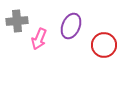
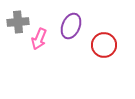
gray cross: moved 1 px right, 1 px down
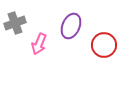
gray cross: moved 3 px left, 1 px down; rotated 15 degrees counterclockwise
pink arrow: moved 5 px down
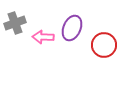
purple ellipse: moved 1 px right, 2 px down
pink arrow: moved 4 px right, 7 px up; rotated 70 degrees clockwise
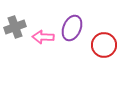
gray cross: moved 4 px down
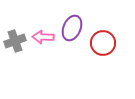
gray cross: moved 14 px down
red circle: moved 1 px left, 2 px up
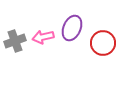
pink arrow: rotated 15 degrees counterclockwise
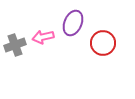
purple ellipse: moved 1 px right, 5 px up
gray cross: moved 4 px down
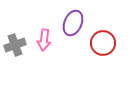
pink arrow: moved 1 px right, 3 px down; rotated 70 degrees counterclockwise
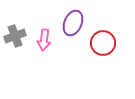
gray cross: moved 9 px up
